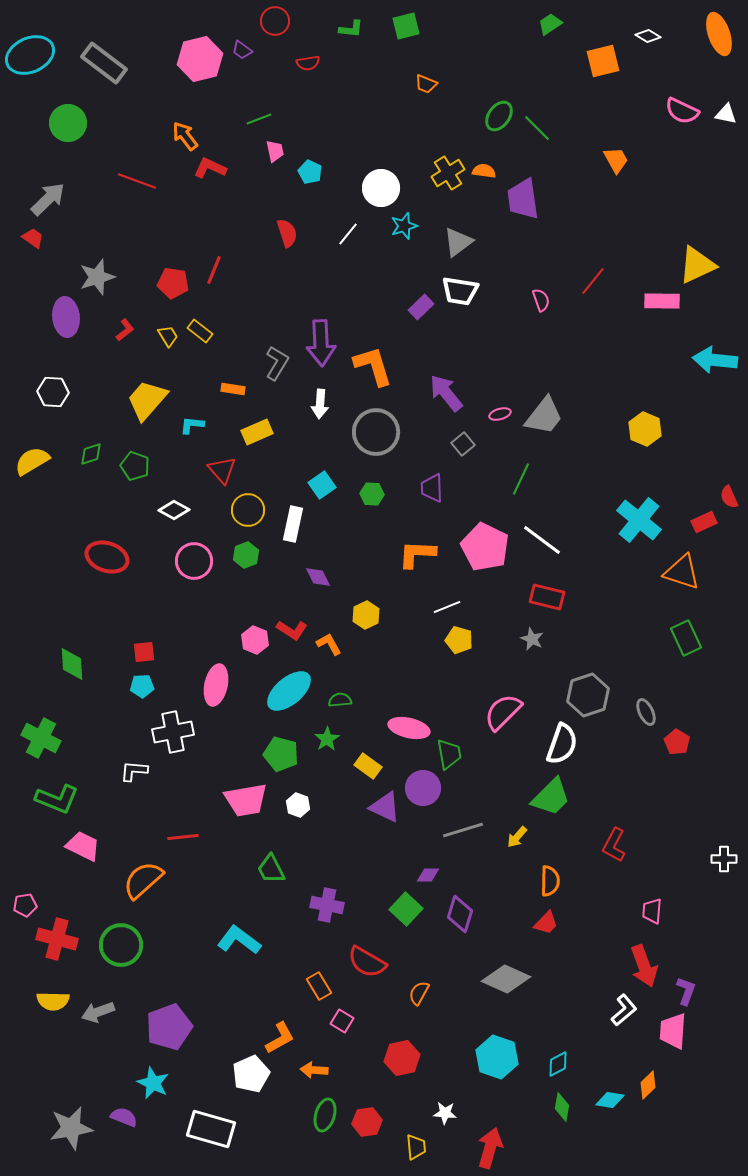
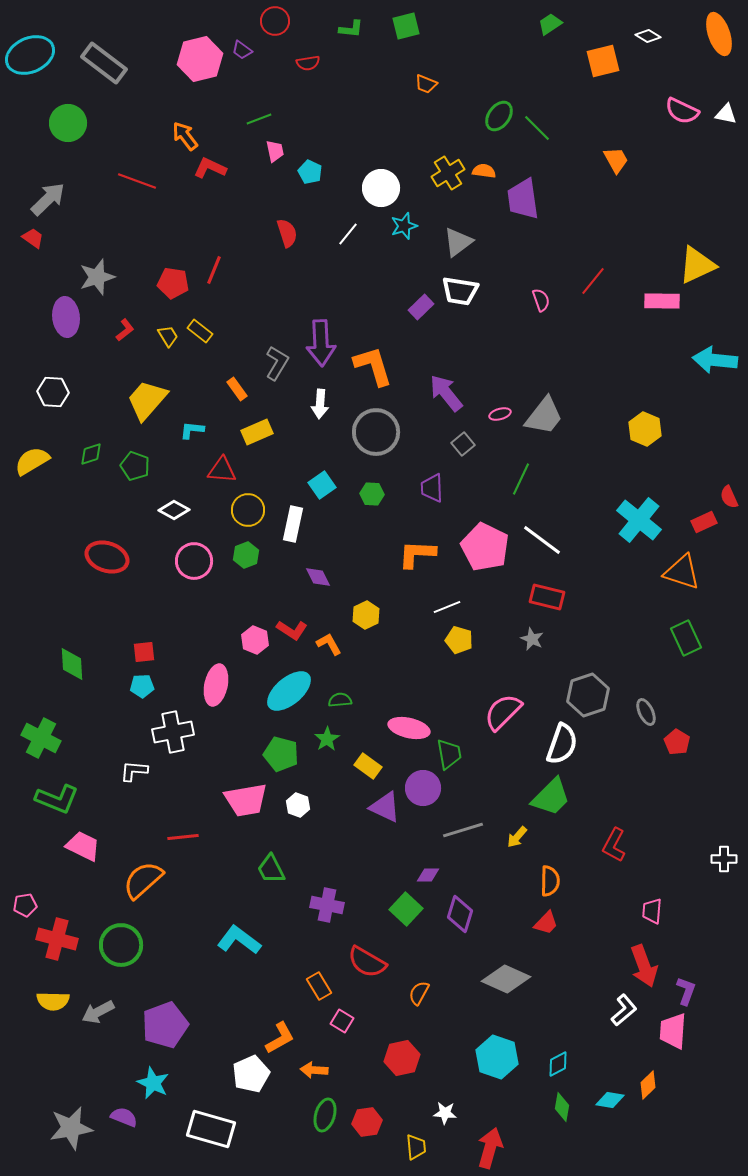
orange rectangle at (233, 389): moved 4 px right; rotated 45 degrees clockwise
cyan L-shape at (192, 425): moved 5 px down
red triangle at (222, 470): rotated 44 degrees counterclockwise
gray arrow at (98, 1012): rotated 8 degrees counterclockwise
purple pentagon at (169, 1027): moved 4 px left, 2 px up
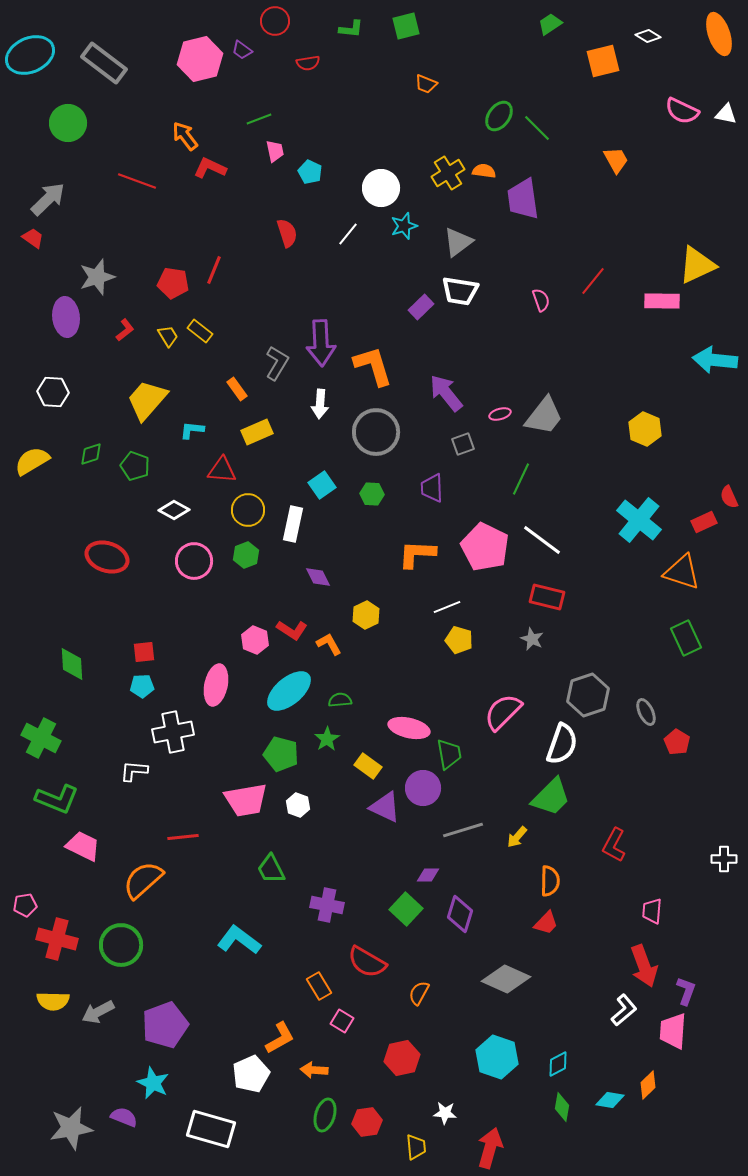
gray square at (463, 444): rotated 20 degrees clockwise
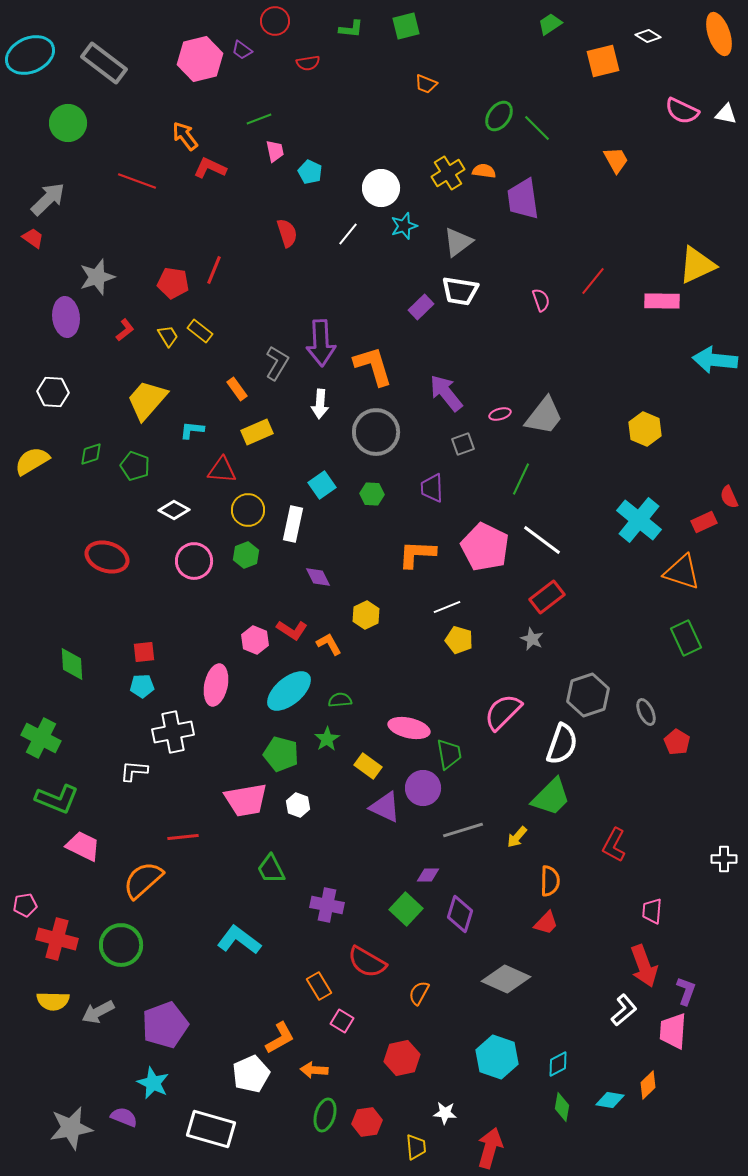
red rectangle at (547, 597): rotated 52 degrees counterclockwise
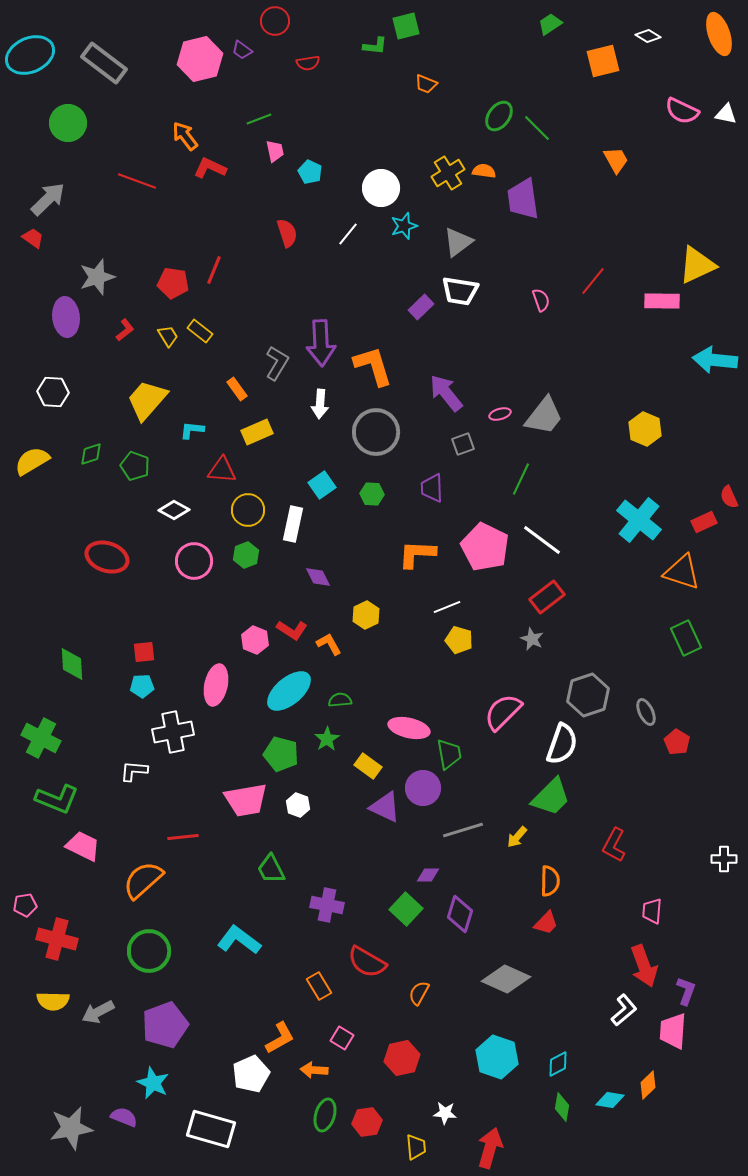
green L-shape at (351, 29): moved 24 px right, 17 px down
green circle at (121, 945): moved 28 px right, 6 px down
pink square at (342, 1021): moved 17 px down
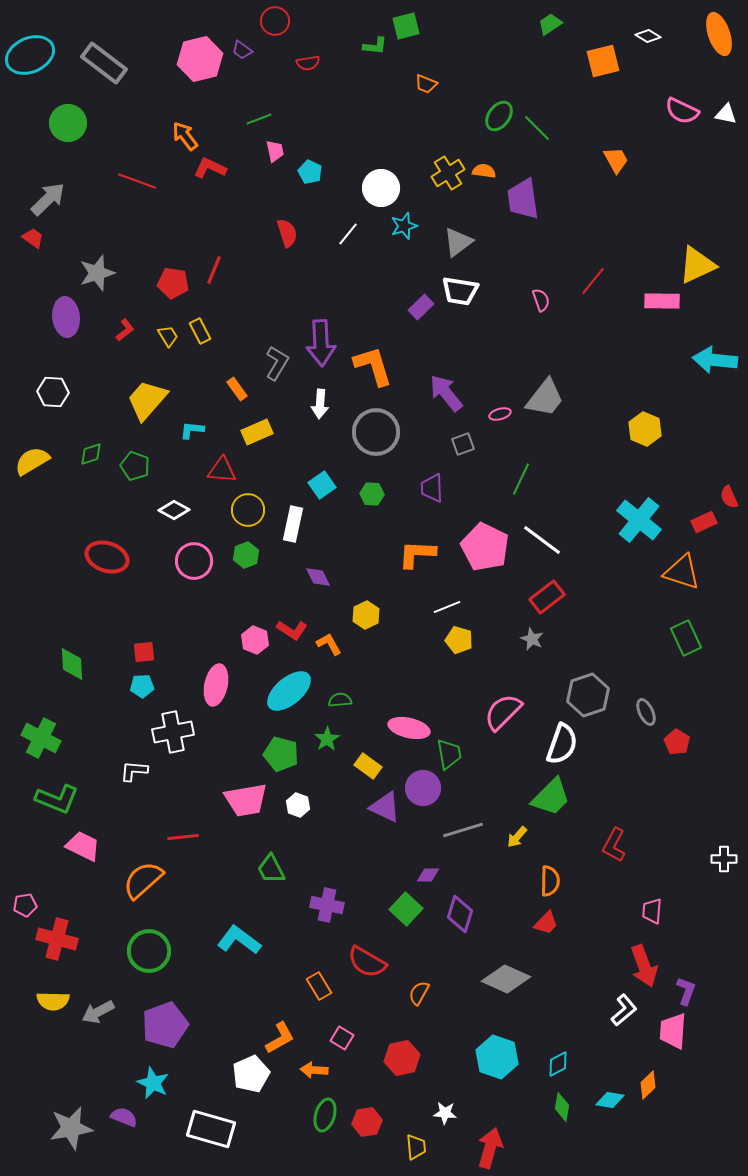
gray star at (97, 277): moved 4 px up
yellow rectangle at (200, 331): rotated 25 degrees clockwise
gray trapezoid at (544, 416): moved 1 px right, 18 px up
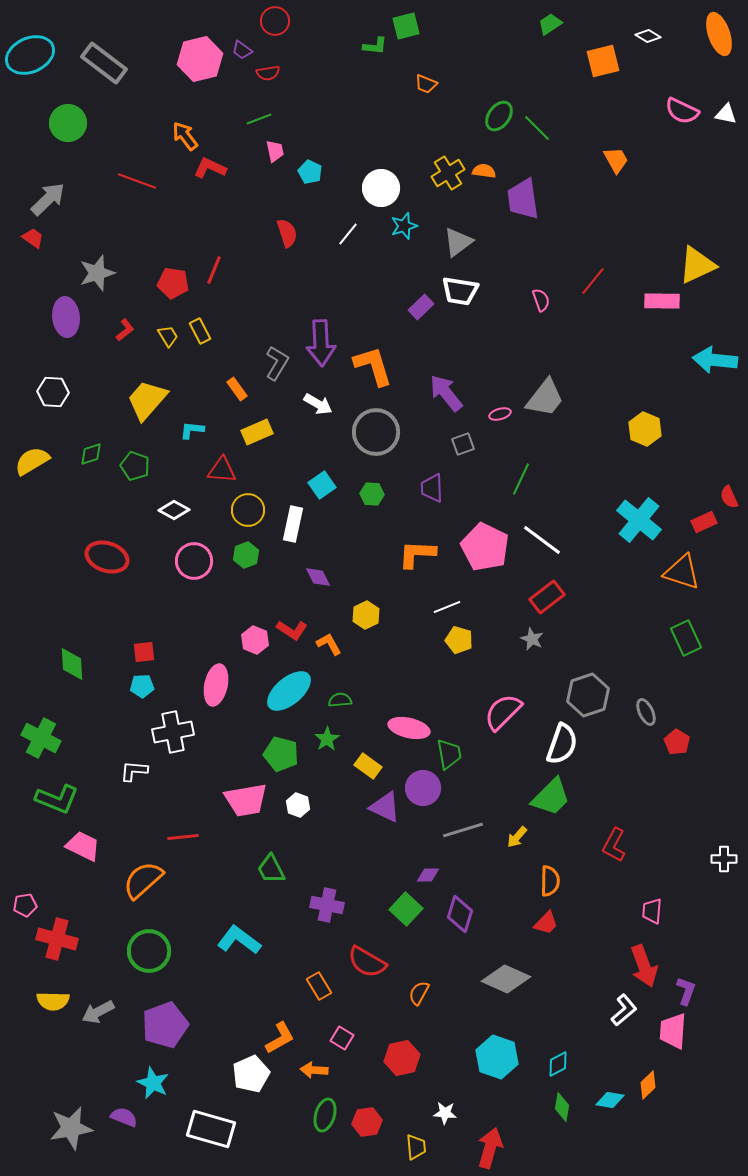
red semicircle at (308, 63): moved 40 px left, 10 px down
white arrow at (320, 404): moved 2 px left; rotated 64 degrees counterclockwise
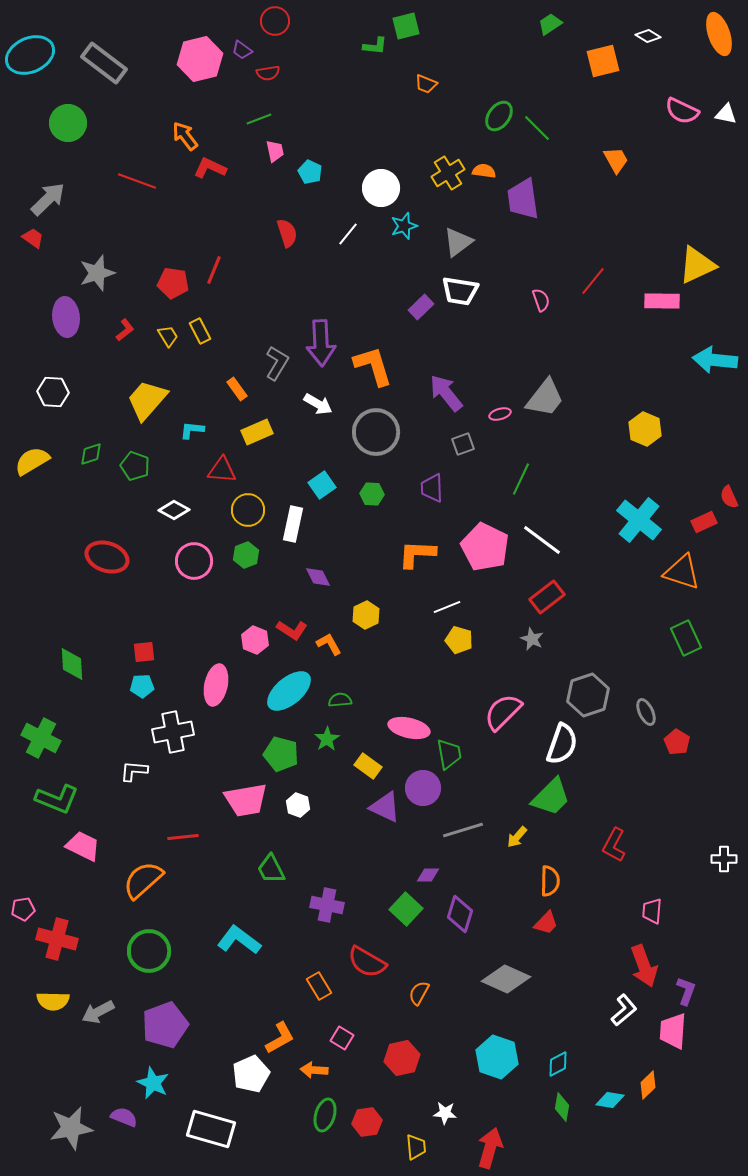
pink pentagon at (25, 905): moved 2 px left, 4 px down
